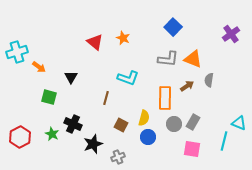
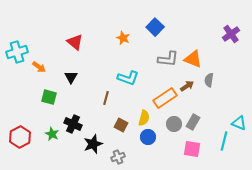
blue square: moved 18 px left
red triangle: moved 20 px left
orange rectangle: rotated 55 degrees clockwise
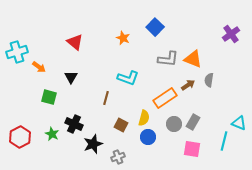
brown arrow: moved 1 px right, 1 px up
black cross: moved 1 px right
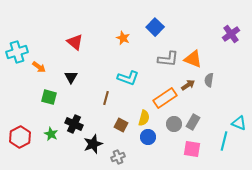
green star: moved 1 px left
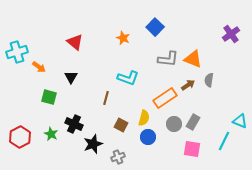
cyan triangle: moved 1 px right, 2 px up
cyan line: rotated 12 degrees clockwise
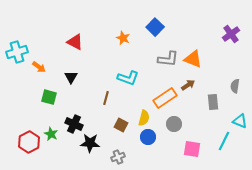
red triangle: rotated 12 degrees counterclockwise
gray semicircle: moved 26 px right, 6 px down
gray rectangle: moved 20 px right, 20 px up; rotated 35 degrees counterclockwise
red hexagon: moved 9 px right, 5 px down
black star: moved 3 px left, 1 px up; rotated 24 degrees clockwise
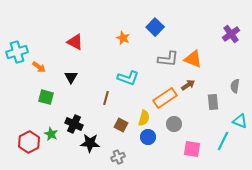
green square: moved 3 px left
cyan line: moved 1 px left
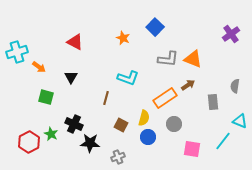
cyan line: rotated 12 degrees clockwise
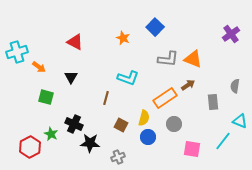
red hexagon: moved 1 px right, 5 px down
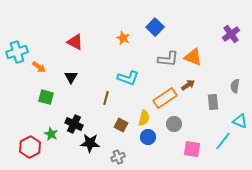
orange triangle: moved 2 px up
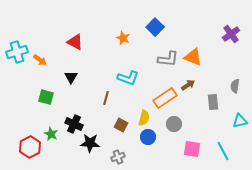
orange arrow: moved 1 px right, 7 px up
cyan triangle: rotated 35 degrees counterclockwise
cyan line: moved 10 px down; rotated 66 degrees counterclockwise
